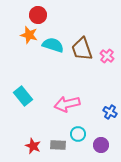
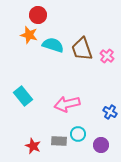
gray rectangle: moved 1 px right, 4 px up
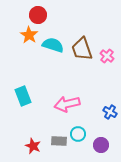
orange star: rotated 18 degrees clockwise
cyan rectangle: rotated 18 degrees clockwise
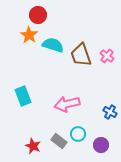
brown trapezoid: moved 1 px left, 6 px down
gray rectangle: rotated 35 degrees clockwise
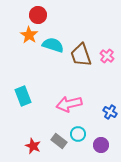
pink arrow: moved 2 px right
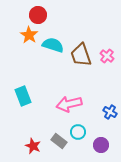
cyan circle: moved 2 px up
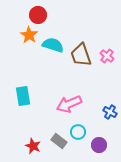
cyan rectangle: rotated 12 degrees clockwise
pink arrow: rotated 10 degrees counterclockwise
purple circle: moved 2 px left
